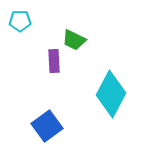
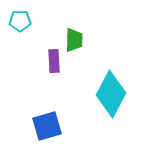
green trapezoid: rotated 115 degrees counterclockwise
blue square: rotated 20 degrees clockwise
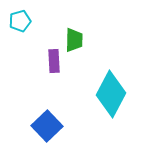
cyan pentagon: rotated 15 degrees counterclockwise
blue square: rotated 28 degrees counterclockwise
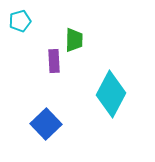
blue square: moved 1 px left, 2 px up
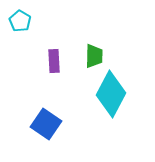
cyan pentagon: rotated 25 degrees counterclockwise
green trapezoid: moved 20 px right, 16 px down
blue square: rotated 12 degrees counterclockwise
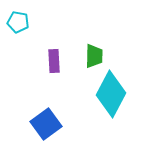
cyan pentagon: moved 2 px left, 1 px down; rotated 20 degrees counterclockwise
blue square: rotated 20 degrees clockwise
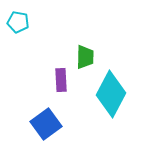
green trapezoid: moved 9 px left, 1 px down
purple rectangle: moved 7 px right, 19 px down
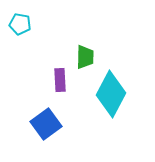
cyan pentagon: moved 2 px right, 2 px down
purple rectangle: moved 1 px left
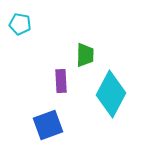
green trapezoid: moved 2 px up
purple rectangle: moved 1 px right, 1 px down
blue square: moved 2 px right, 1 px down; rotated 16 degrees clockwise
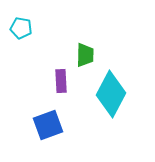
cyan pentagon: moved 1 px right, 4 px down
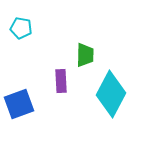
blue square: moved 29 px left, 21 px up
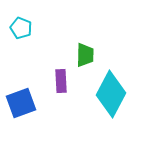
cyan pentagon: rotated 10 degrees clockwise
blue square: moved 2 px right, 1 px up
